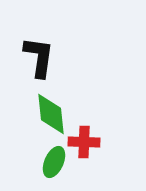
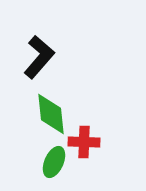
black L-shape: rotated 33 degrees clockwise
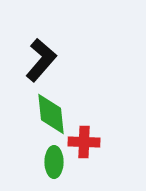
black L-shape: moved 2 px right, 3 px down
green ellipse: rotated 24 degrees counterclockwise
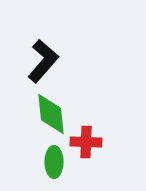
black L-shape: moved 2 px right, 1 px down
red cross: moved 2 px right
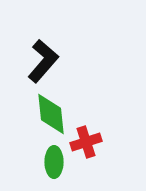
red cross: rotated 20 degrees counterclockwise
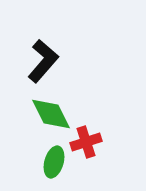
green diamond: rotated 21 degrees counterclockwise
green ellipse: rotated 16 degrees clockwise
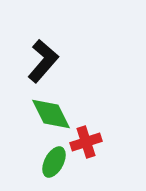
green ellipse: rotated 12 degrees clockwise
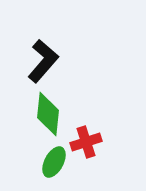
green diamond: moved 3 px left; rotated 33 degrees clockwise
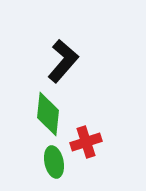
black L-shape: moved 20 px right
green ellipse: rotated 40 degrees counterclockwise
